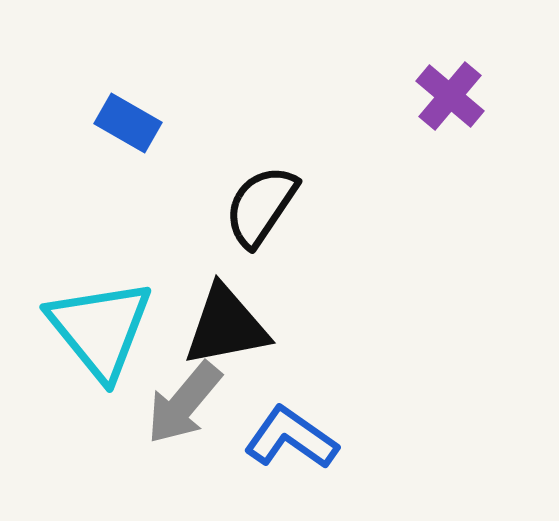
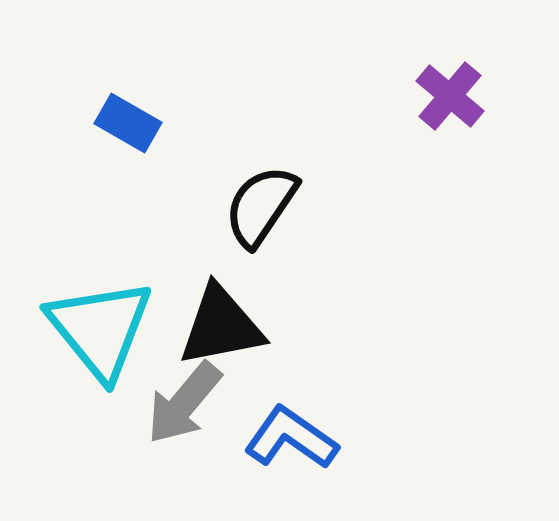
black triangle: moved 5 px left
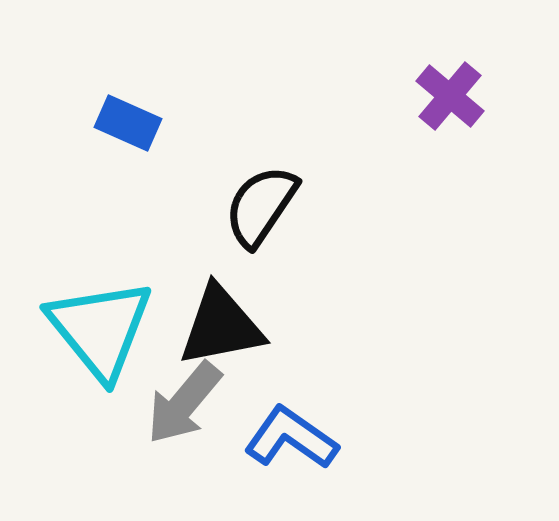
blue rectangle: rotated 6 degrees counterclockwise
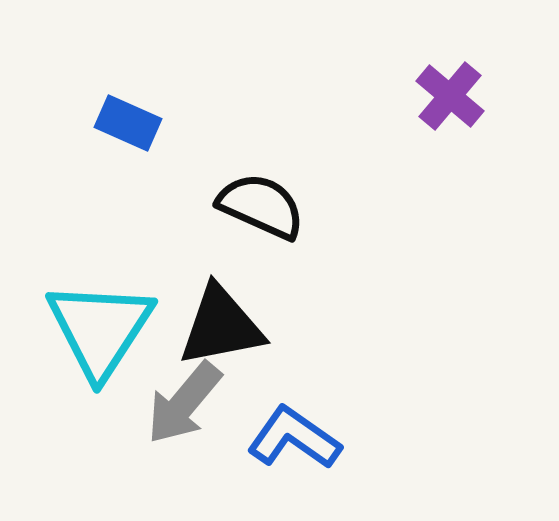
black semicircle: rotated 80 degrees clockwise
cyan triangle: rotated 12 degrees clockwise
blue L-shape: moved 3 px right
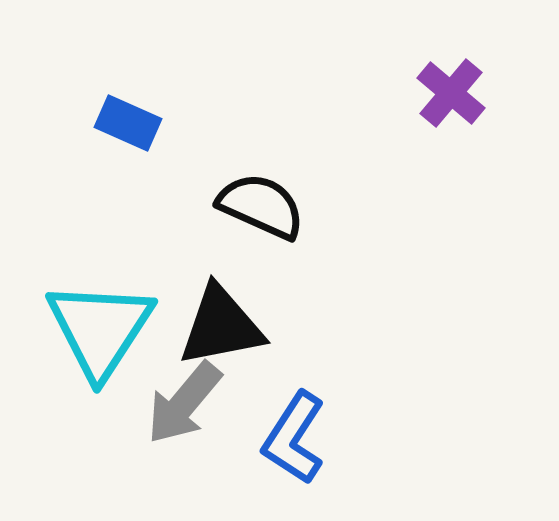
purple cross: moved 1 px right, 3 px up
blue L-shape: rotated 92 degrees counterclockwise
